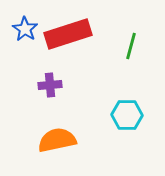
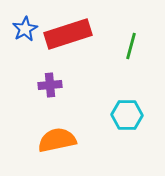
blue star: rotated 10 degrees clockwise
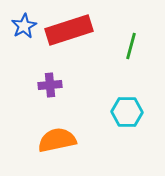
blue star: moved 1 px left, 3 px up
red rectangle: moved 1 px right, 4 px up
cyan hexagon: moved 3 px up
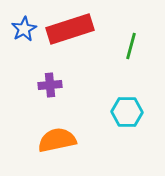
blue star: moved 3 px down
red rectangle: moved 1 px right, 1 px up
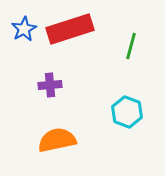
cyan hexagon: rotated 20 degrees clockwise
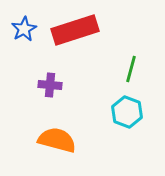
red rectangle: moved 5 px right, 1 px down
green line: moved 23 px down
purple cross: rotated 10 degrees clockwise
orange semicircle: rotated 27 degrees clockwise
